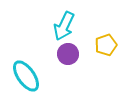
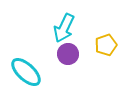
cyan arrow: moved 2 px down
cyan ellipse: moved 4 px up; rotated 12 degrees counterclockwise
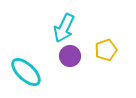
yellow pentagon: moved 5 px down
purple circle: moved 2 px right, 2 px down
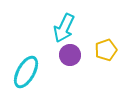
purple circle: moved 1 px up
cyan ellipse: rotated 76 degrees clockwise
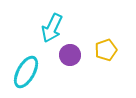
cyan arrow: moved 12 px left
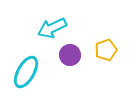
cyan arrow: rotated 40 degrees clockwise
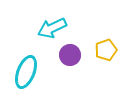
cyan ellipse: rotated 8 degrees counterclockwise
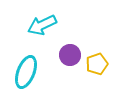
cyan arrow: moved 10 px left, 3 px up
yellow pentagon: moved 9 px left, 14 px down
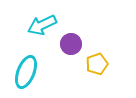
purple circle: moved 1 px right, 11 px up
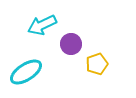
cyan ellipse: rotated 36 degrees clockwise
